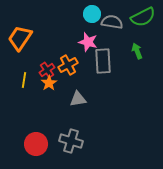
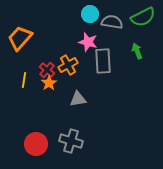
cyan circle: moved 2 px left
orange trapezoid: rotated 8 degrees clockwise
red cross: rotated 14 degrees counterclockwise
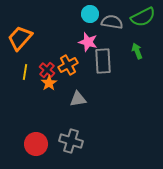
yellow line: moved 1 px right, 8 px up
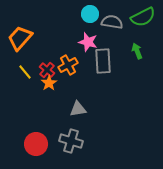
yellow line: rotated 49 degrees counterclockwise
gray triangle: moved 10 px down
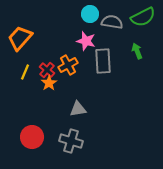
pink star: moved 2 px left, 1 px up
yellow line: rotated 63 degrees clockwise
red circle: moved 4 px left, 7 px up
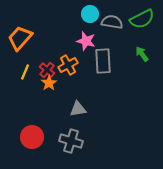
green semicircle: moved 1 px left, 2 px down
green arrow: moved 5 px right, 3 px down; rotated 14 degrees counterclockwise
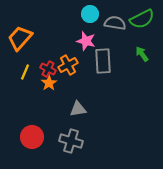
gray semicircle: moved 3 px right, 1 px down
red cross: moved 1 px right, 1 px up; rotated 14 degrees counterclockwise
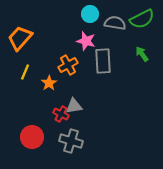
red cross: moved 13 px right, 45 px down
gray triangle: moved 4 px left, 3 px up
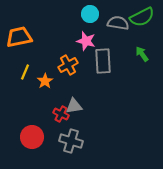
green semicircle: moved 2 px up
gray semicircle: moved 3 px right
orange trapezoid: moved 1 px left, 1 px up; rotated 36 degrees clockwise
orange star: moved 4 px left, 2 px up
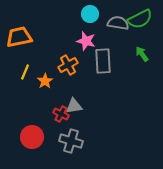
green semicircle: moved 2 px left, 2 px down
